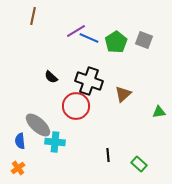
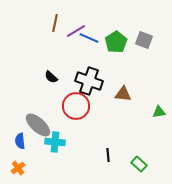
brown line: moved 22 px right, 7 px down
brown triangle: rotated 48 degrees clockwise
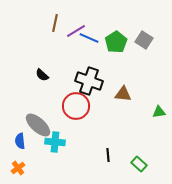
gray square: rotated 12 degrees clockwise
black semicircle: moved 9 px left, 2 px up
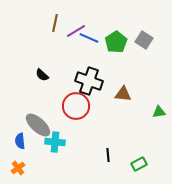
green rectangle: rotated 70 degrees counterclockwise
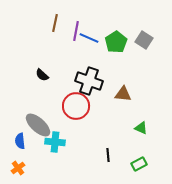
purple line: rotated 48 degrees counterclockwise
green triangle: moved 18 px left, 16 px down; rotated 32 degrees clockwise
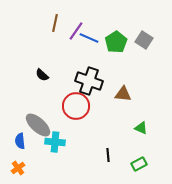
purple line: rotated 24 degrees clockwise
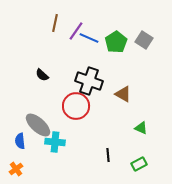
brown triangle: rotated 24 degrees clockwise
orange cross: moved 2 px left, 1 px down
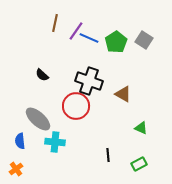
gray ellipse: moved 6 px up
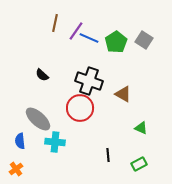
red circle: moved 4 px right, 2 px down
